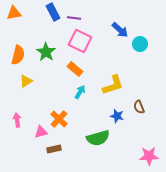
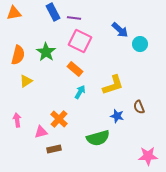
pink star: moved 1 px left
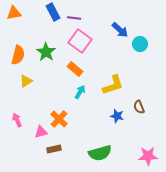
pink square: rotated 10 degrees clockwise
pink arrow: rotated 16 degrees counterclockwise
green semicircle: moved 2 px right, 15 px down
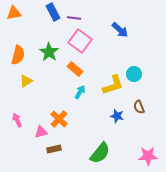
cyan circle: moved 6 px left, 30 px down
green star: moved 3 px right
green semicircle: rotated 35 degrees counterclockwise
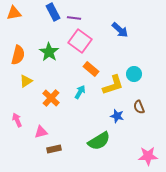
orange rectangle: moved 16 px right
orange cross: moved 8 px left, 21 px up
green semicircle: moved 1 px left, 12 px up; rotated 20 degrees clockwise
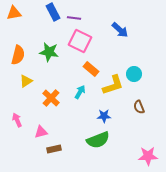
pink square: rotated 10 degrees counterclockwise
green star: rotated 24 degrees counterclockwise
blue star: moved 13 px left; rotated 16 degrees counterclockwise
green semicircle: moved 1 px left, 1 px up; rotated 10 degrees clockwise
